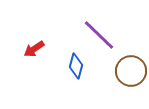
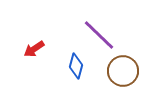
brown circle: moved 8 px left
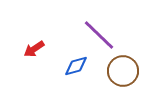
blue diamond: rotated 60 degrees clockwise
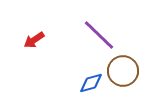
red arrow: moved 9 px up
blue diamond: moved 15 px right, 17 px down
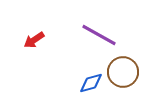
purple line: rotated 15 degrees counterclockwise
brown circle: moved 1 px down
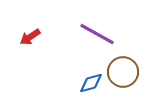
purple line: moved 2 px left, 1 px up
red arrow: moved 4 px left, 3 px up
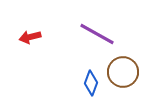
red arrow: rotated 20 degrees clockwise
blue diamond: rotated 55 degrees counterclockwise
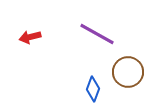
brown circle: moved 5 px right
blue diamond: moved 2 px right, 6 px down
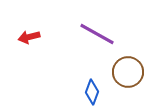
red arrow: moved 1 px left
blue diamond: moved 1 px left, 3 px down
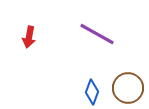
red arrow: rotated 65 degrees counterclockwise
brown circle: moved 16 px down
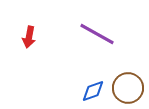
blue diamond: moved 1 px right, 1 px up; rotated 50 degrees clockwise
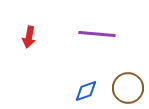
purple line: rotated 24 degrees counterclockwise
blue diamond: moved 7 px left
